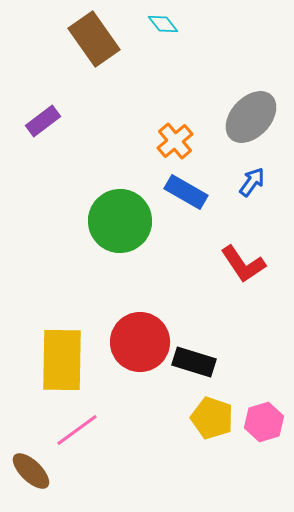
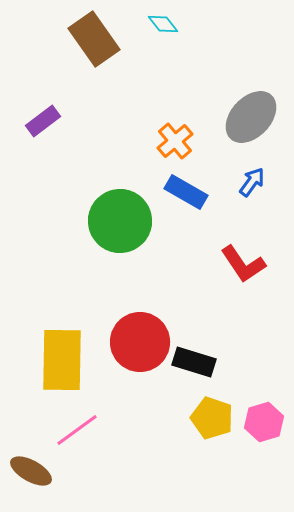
brown ellipse: rotated 15 degrees counterclockwise
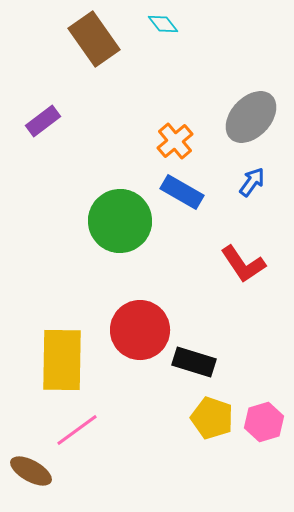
blue rectangle: moved 4 px left
red circle: moved 12 px up
